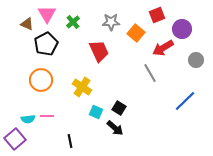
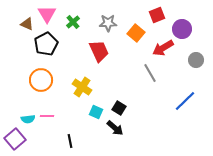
gray star: moved 3 px left, 1 px down
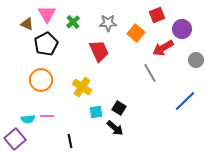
cyan square: rotated 32 degrees counterclockwise
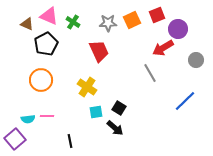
pink triangle: moved 2 px right, 2 px down; rotated 36 degrees counterclockwise
green cross: rotated 16 degrees counterclockwise
purple circle: moved 4 px left
orange square: moved 4 px left, 13 px up; rotated 24 degrees clockwise
yellow cross: moved 5 px right
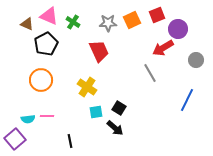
blue line: moved 2 px right, 1 px up; rotated 20 degrees counterclockwise
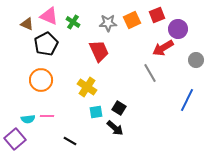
black line: rotated 48 degrees counterclockwise
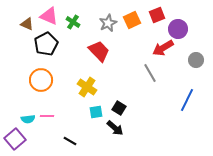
gray star: rotated 24 degrees counterclockwise
red trapezoid: rotated 20 degrees counterclockwise
